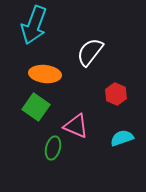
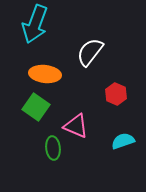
cyan arrow: moved 1 px right, 1 px up
cyan semicircle: moved 1 px right, 3 px down
green ellipse: rotated 20 degrees counterclockwise
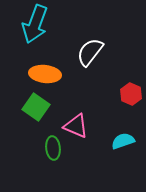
red hexagon: moved 15 px right
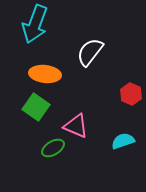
green ellipse: rotated 65 degrees clockwise
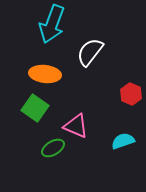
cyan arrow: moved 17 px right
green square: moved 1 px left, 1 px down
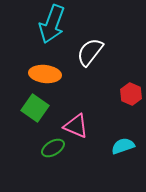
cyan semicircle: moved 5 px down
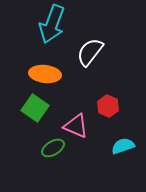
red hexagon: moved 23 px left, 12 px down
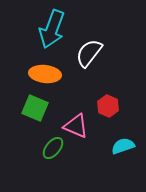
cyan arrow: moved 5 px down
white semicircle: moved 1 px left, 1 px down
green square: rotated 12 degrees counterclockwise
green ellipse: rotated 20 degrees counterclockwise
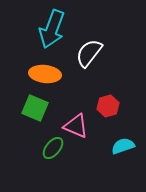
red hexagon: rotated 20 degrees clockwise
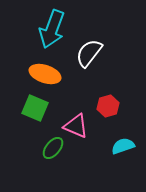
orange ellipse: rotated 12 degrees clockwise
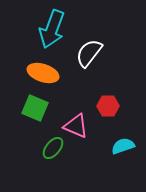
orange ellipse: moved 2 px left, 1 px up
red hexagon: rotated 15 degrees clockwise
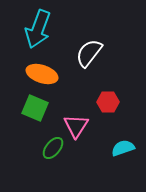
cyan arrow: moved 14 px left
orange ellipse: moved 1 px left, 1 px down
red hexagon: moved 4 px up
pink triangle: rotated 40 degrees clockwise
cyan semicircle: moved 2 px down
